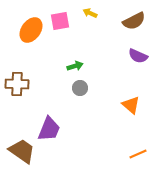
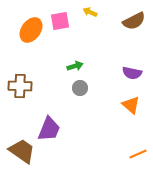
yellow arrow: moved 1 px up
purple semicircle: moved 6 px left, 17 px down; rotated 12 degrees counterclockwise
brown cross: moved 3 px right, 2 px down
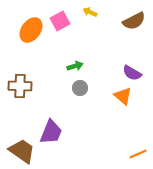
pink square: rotated 18 degrees counterclockwise
purple semicircle: rotated 18 degrees clockwise
orange triangle: moved 8 px left, 9 px up
purple trapezoid: moved 2 px right, 3 px down
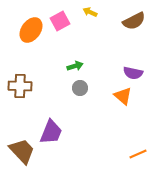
purple semicircle: moved 1 px right; rotated 18 degrees counterclockwise
brown trapezoid: rotated 12 degrees clockwise
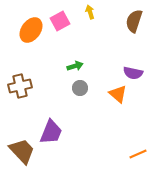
yellow arrow: rotated 48 degrees clockwise
brown semicircle: rotated 135 degrees clockwise
brown cross: rotated 15 degrees counterclockwise
orange triangle: moved 5 px left, 2 px up
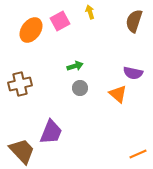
brown cross: moved 2 px up
